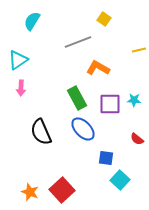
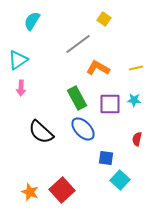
gray line: moved 2 px down; rotated 16 degrees counterclockwise
yellow line: moved 3 px left, 18 px down
black semicircle: rotated 24 degrees counterclockwise
red semicircle: rotated 64 degrees clockwise
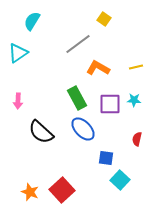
cyan triangle: moved 7 px up
yellow line: moved 1 px up
pink arrow: moved 3 px left, 13 px down
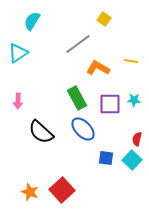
yellow line: moved 5 px left, 6 px up; rotated 24 degrees clockwise
cyan square: moved 12 px right, 20 px up
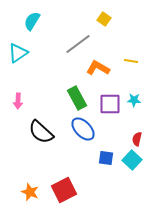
red square: moved 2 px right; rotated 15 degrees clockwise
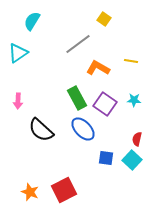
purple square: moved 5 px left; rotated 35 degrees clockwise
black semicircle: moved 2 px up
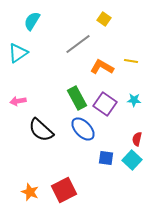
orange L-shape: moved 4 px right, 1 px up
pink arrow: rotated 77 degrees clockwise
